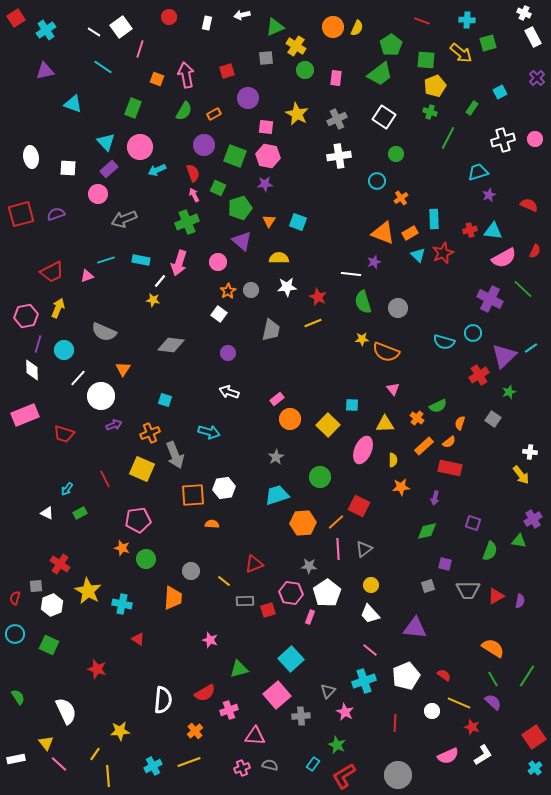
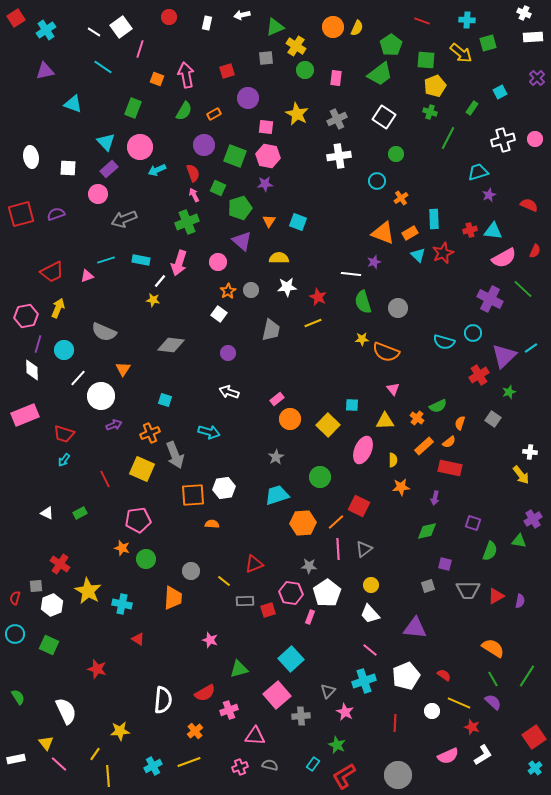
white rectangle at (533, 37): rotated 66 degrees counterclockwise
yellow triangle at (385, 424): moved 3 px up
cyan arrow at (67, 489): moved 3 px left, 29 px up
pink cross at (242, 768): moved 2 px left, 1 px up
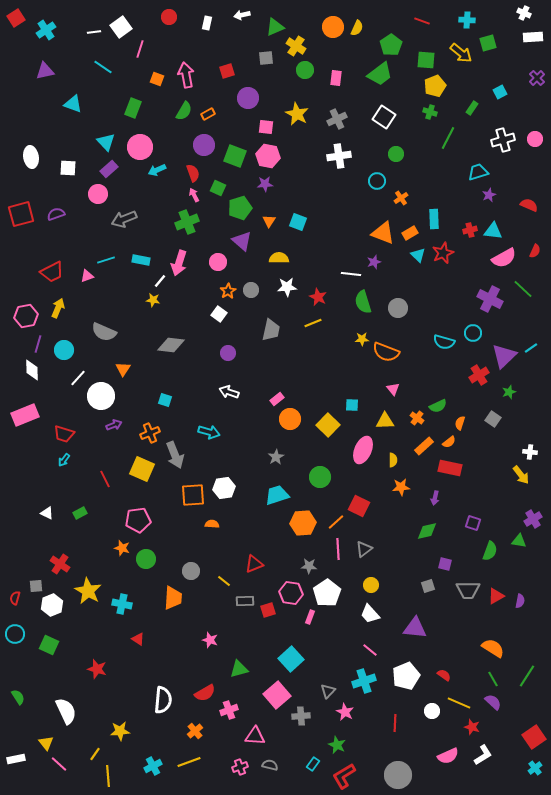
white line at (94, 32): rotated 40 degrees counterclockwise
orange rectangle at (214, 114): moved 6 px left
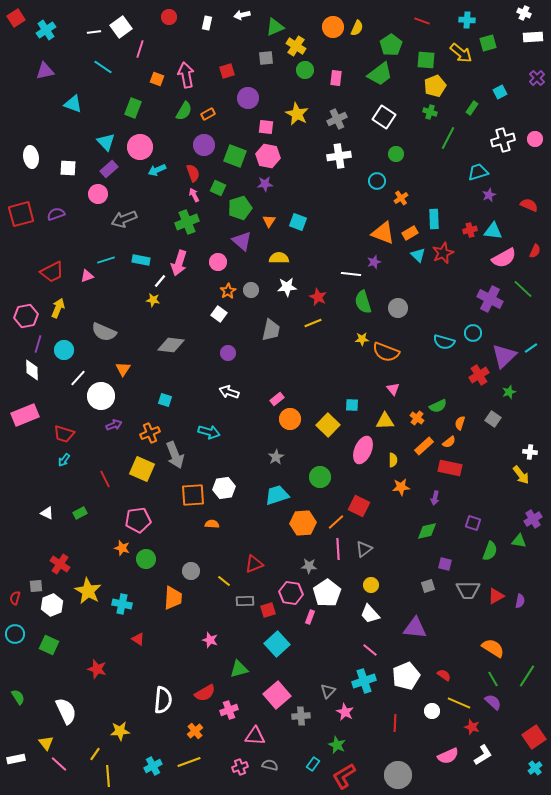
cyan square at (291, 659): moved 14 px left, 15 px up
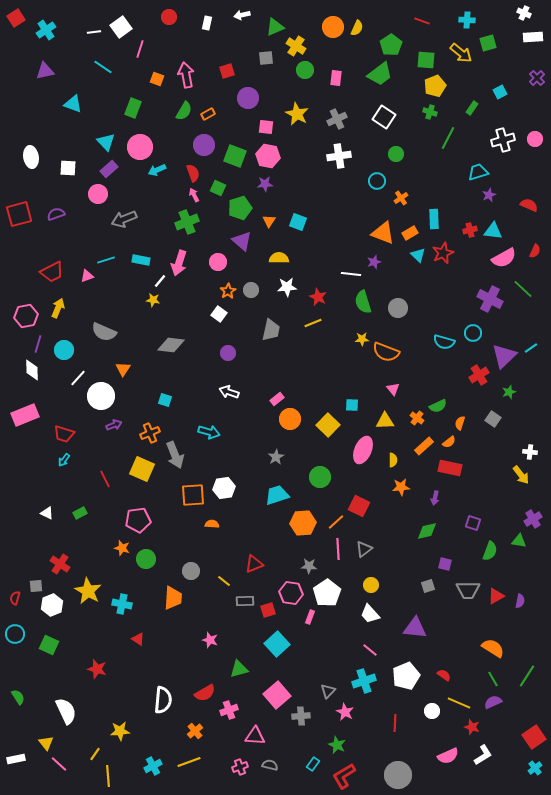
red square at (21, 214): moved 2 px left
purple semicircle at (493, 702): rotated 66 degrees counterclockwise
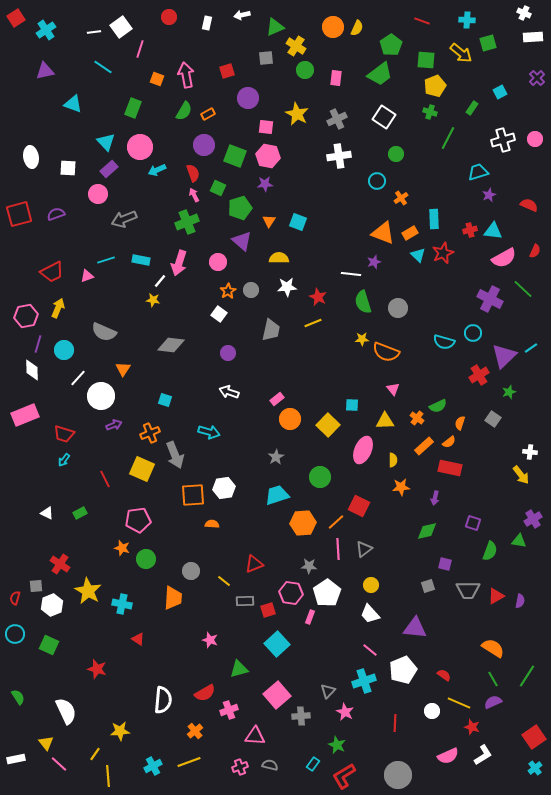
white pentagon at (406, 676): moved 3 px left, 6 px up
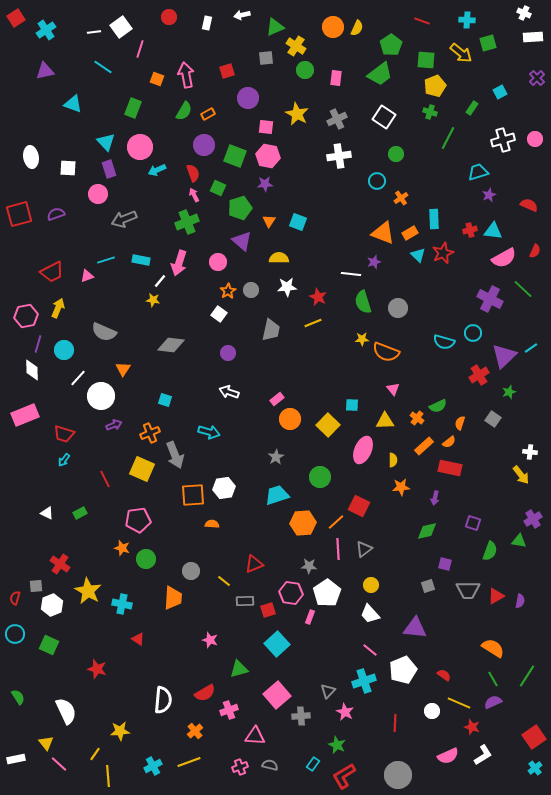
purple rectangle at (109, 169): rotated 66 degrees counterclockwise
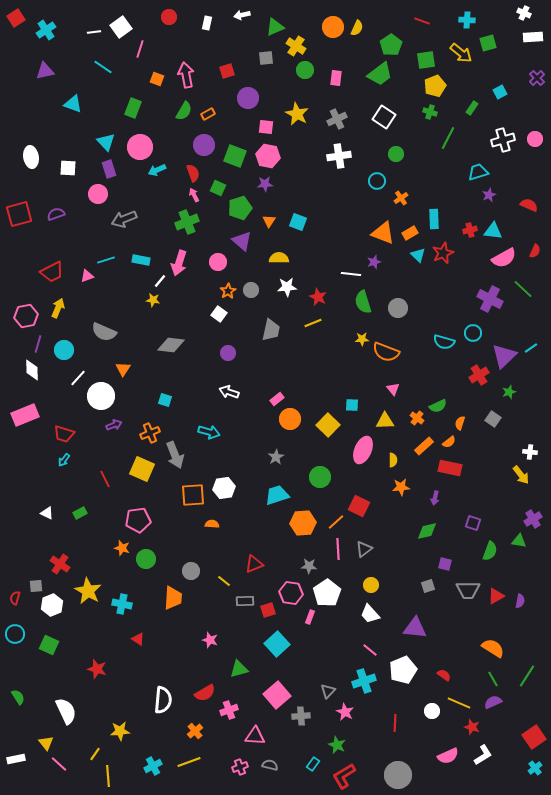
green square at (426, 60): rotated 12 degrees counterclockwise
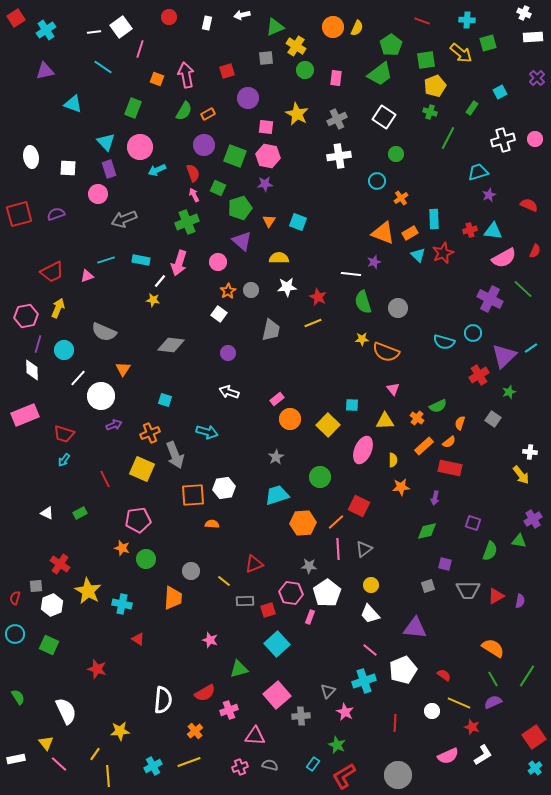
cyan arrow at (209, 432): moved 2 px left
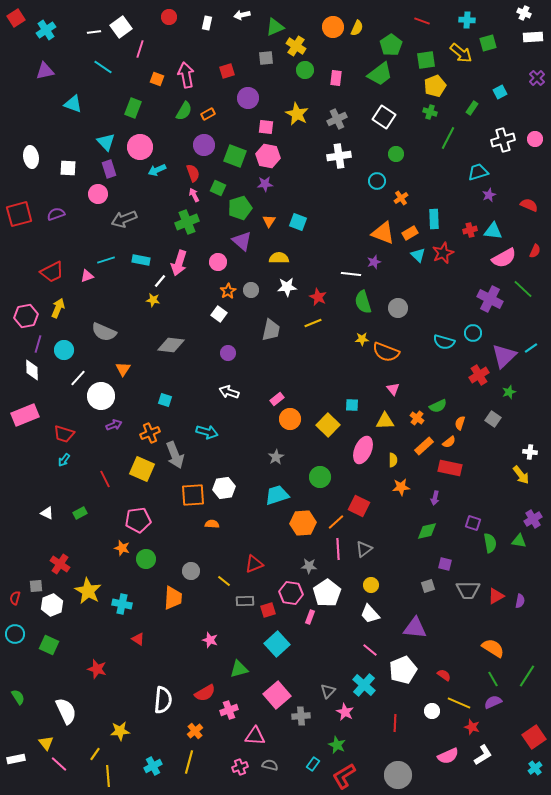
green semicircle at (490, 551): moved 8 px up; rotated 30 degrees counterclockwise
cyan cross at (364, 681): moved 4 px down; rotated 30 degrees counterclockwise
yellow line at (189, 762): rotated 55 degrees counterclockwise
